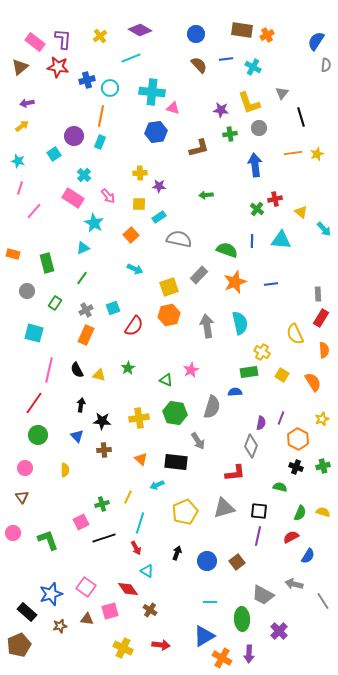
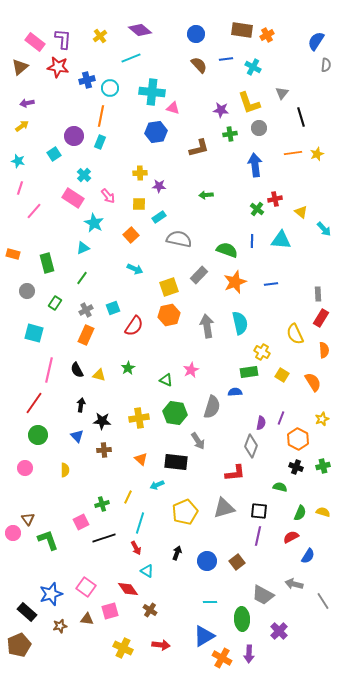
purple diamond at (140, 30): rotated 10 degrees clockwise
brown triangle at (22, 497): moved 6 px right, 22 px down
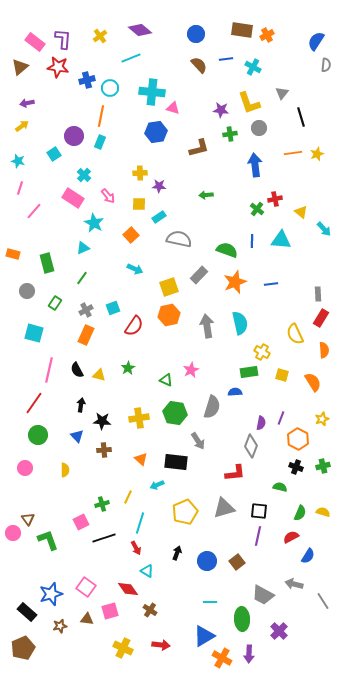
yellow square at (282, 375): rotated 16 degrees counterclockwise
brown pentagon at (19, 645): moved 4 px right, 3 px down
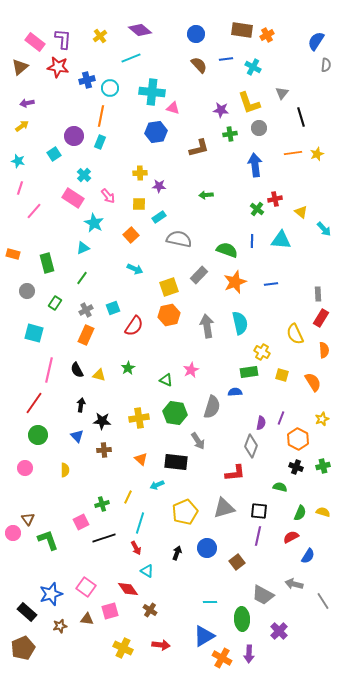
blue circle at (207, 561): moved 13 px up
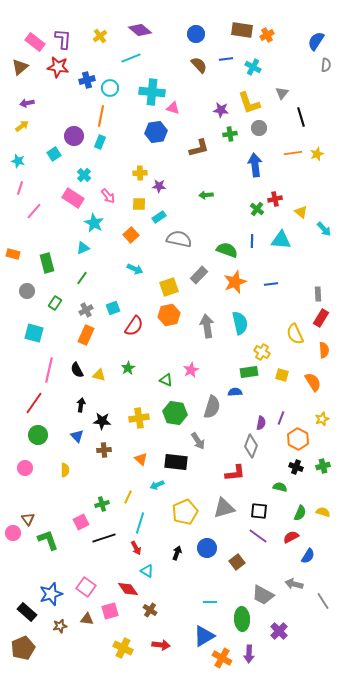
purple line at (258, 536): rotated 66 degrees counterclockwise
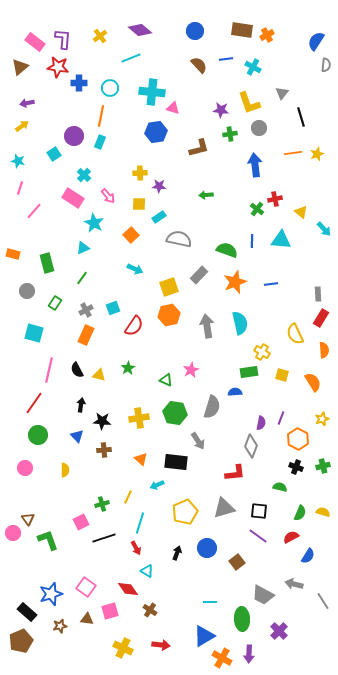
blue circle at (196, 34): moved 1 px left, 3 px up
blue cross at (87, 80): moved 8 px left, 3 px down; rotated 14 degrees clockwise
brown pentagon at (23, 648): moved 2 px left, 7 px up
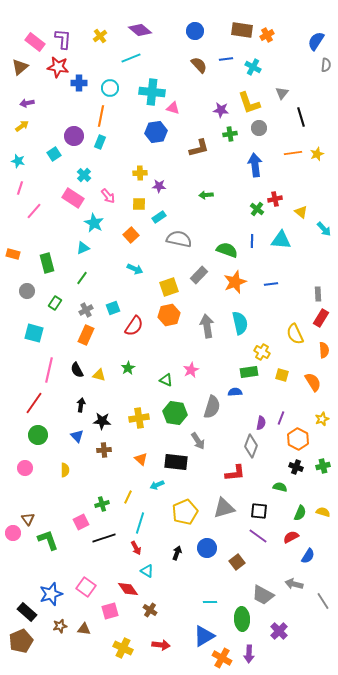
brown triangle at (87, 619): moved 3 px left, 10 px down
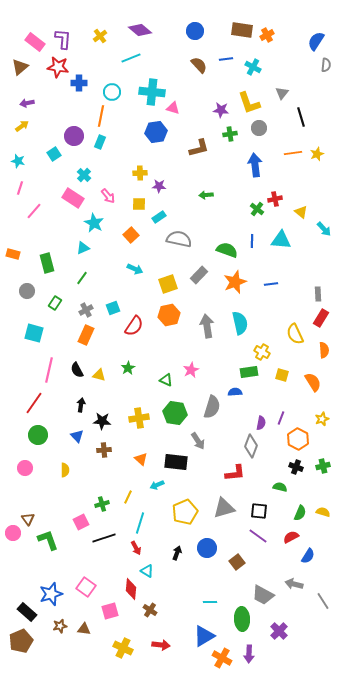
cyan circle at (110, 88): moved 2 px right, 4 px down
yellow square at (169, 287): moved 1 px left, 3 px up
red diamond at (128, 589): moved 3 px right; rotated 40 degrees clockwise
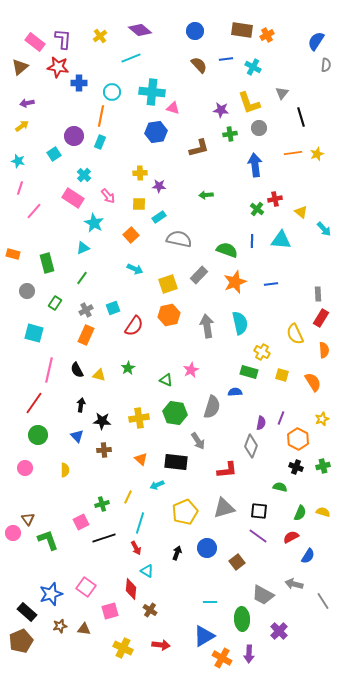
green rectangle at (249, 372): rotated 24 degrees clockwise
red L-shape at (235, 473): moved 8 px left, 3 px up
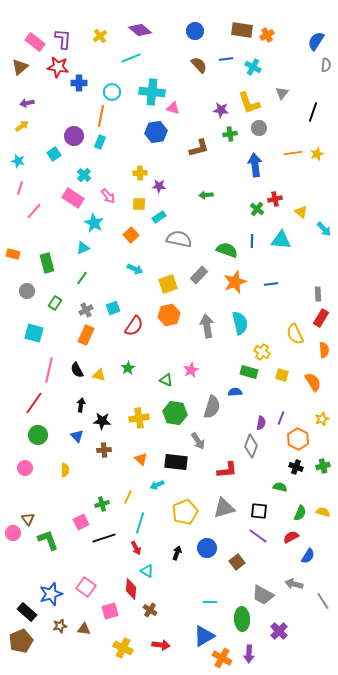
black line at (301, 117): moved 12 px right, 5 px up; rotated 36 degrees clockwise
